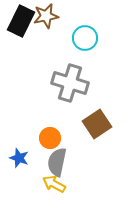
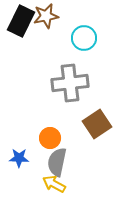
cyan circle: moved 1 px left
gray cross: rotated 24 degrees counterclockwise
blue star: rotated 18 degrees counterclockwise
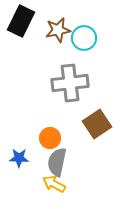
brown star: moved 12 px right, 14 px down
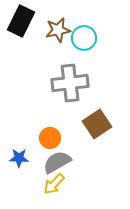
gray semicircle: rotated 48 degrees clockwise
yellow arrow: rotated 75 degrees counterclockwise
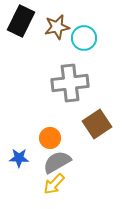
brown star: moved 1 px left, 3 px up
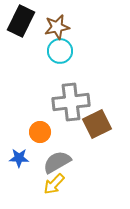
cyan circle: moved 24 px left, 13 px down
gray cross: moved 1 px right, 19 px down
brown square: rotated 8 degrees clockwise
orange circle: moved 10 px left, 6 px up
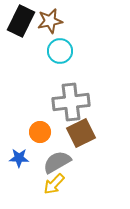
brown star: moved 7 px left, 6 px up
brown square: moved 16 px left, 9 px down
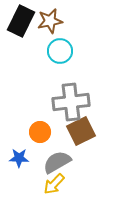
brown square: moved 2 px up
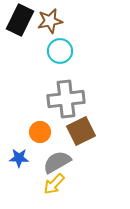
black rectangle: moved 1 px left, 1 px up
gray cross: moved 5 px left, 3 px up
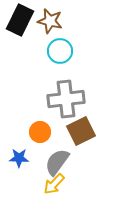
brown star: rotated 25 degrees clockwise
gray semicircle: rotated 24 degrees counterclockwise
